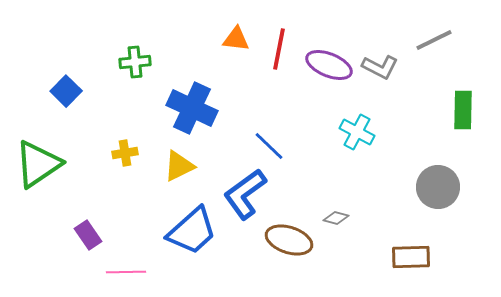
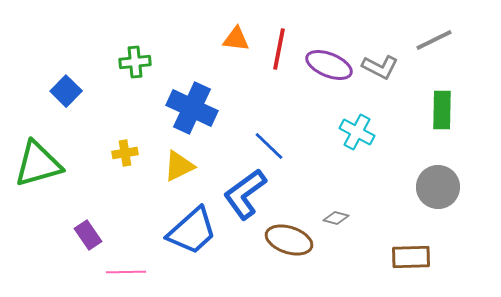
green rectangle: moved 21 px left
green triangle: rotated 18 degrees clockwise
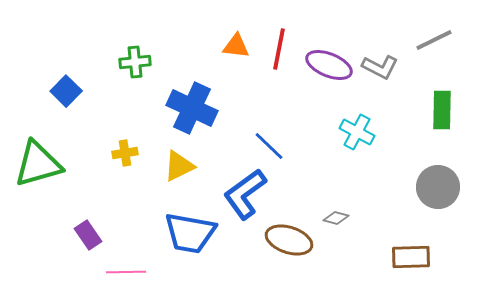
orange triangle: moved 7 px down
blue trapezoid: moved 2 px left, 2 px down; rotated 52 degrees clockwise
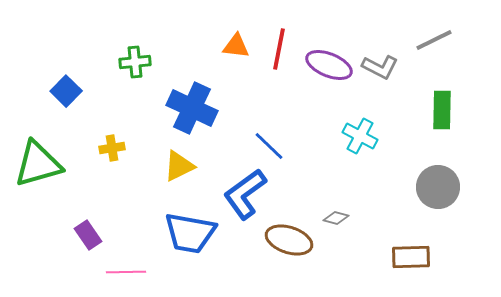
cyan cross: moved 3 px right, 4 px down
yellow cross: moved 13 px left, 5 px up
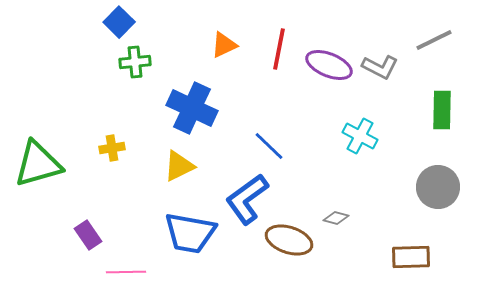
orange triangle: moved 12 px left, 1 px up; rotated 32 degrees counterclockwise
blue square: moved 53 px right, 69 px up
blue L-shape: moved 2 px right, 5 px down
